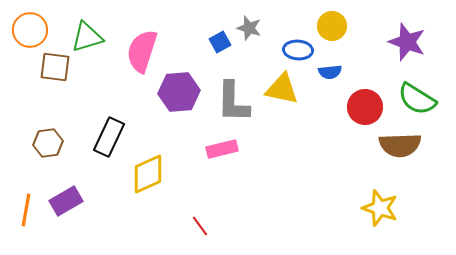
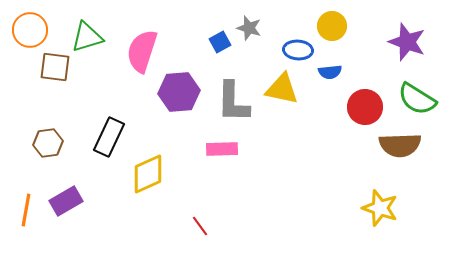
pink rectangle: rotated 12 degrees clockwise
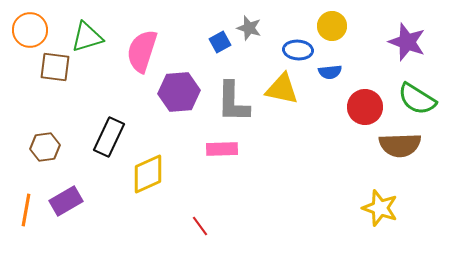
brown hexagon: moved 3 px left, 4 px down
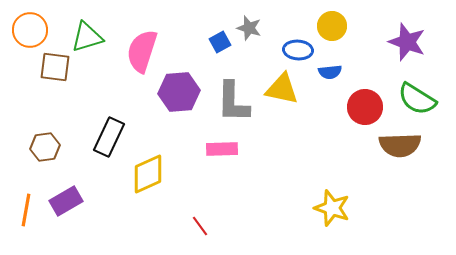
yellow star: moved 48 px left
